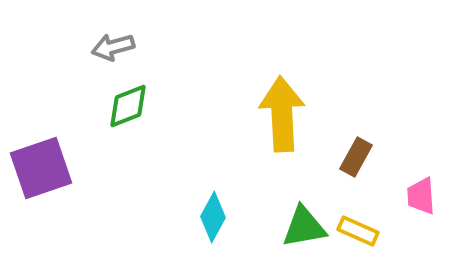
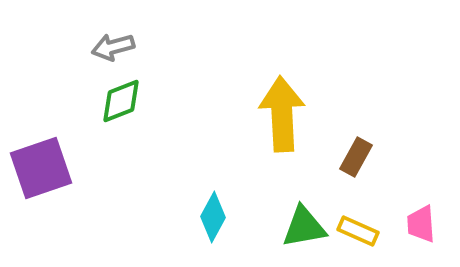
green diamond: moved 7 px left, 5 px up
pink trapezoid: moved 28 px down
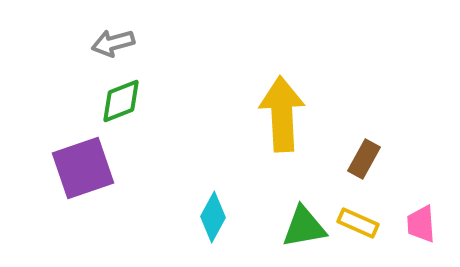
gray arrow: moved 4 px up
brown rectangle: moved 8 px right, 2 px down
purple square: moved 42 px right
yellow rectangle: moved 8 px up
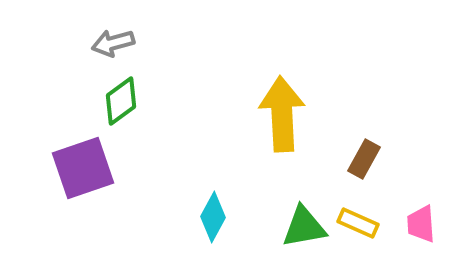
green diamond: rotated 15 degrees counterclockwise
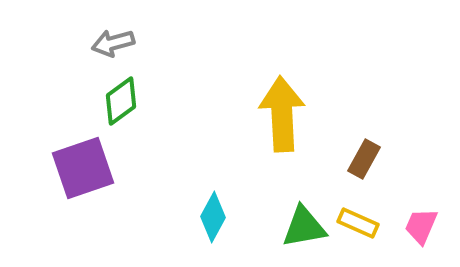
pink trapezoid: moved 2 px down; rotated 27 degrees clockwise
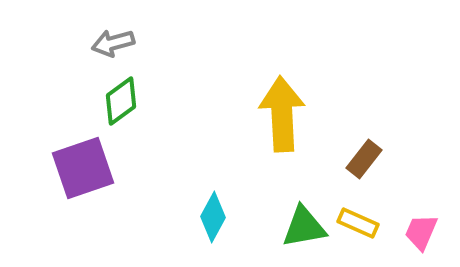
brown rectangle: rotated 9 degrees clockwise
pink trapezoid: moved 6 px down
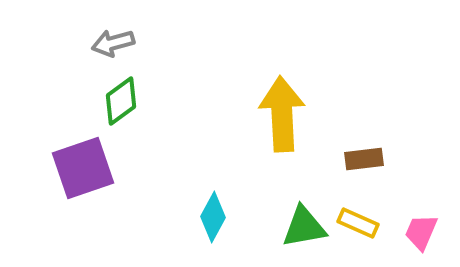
brown rectangle: rotated 45 degrees clockwise
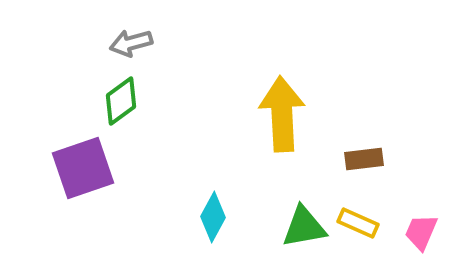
gray arrow: moved 18 px right
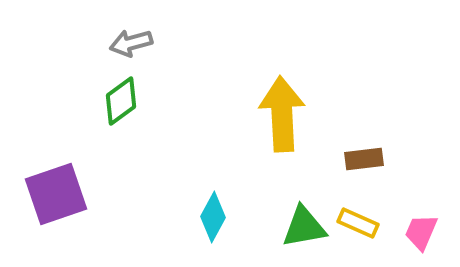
purple square: moved 27 px left, 26 px down
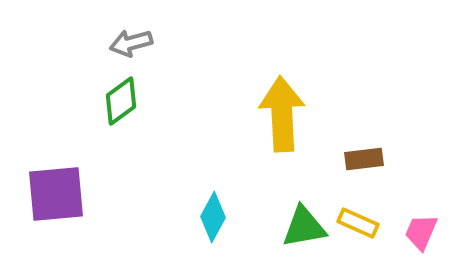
purple square: rotated 14 degrees clockwise
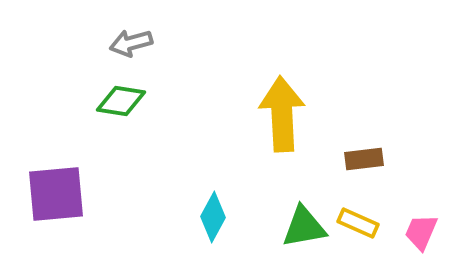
green diamond: rotated 45 degrees clockwise
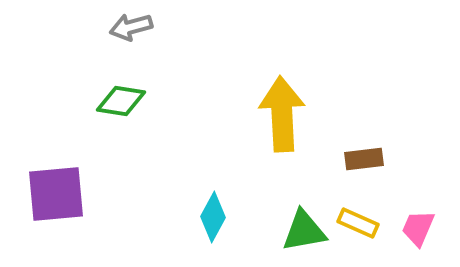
gray arrow: moved 16 px up
green triangle: moved 4 px down
pink trapezoid: moved 3 px left, 4 px up
